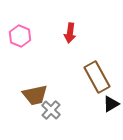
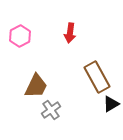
pink hexagon: rotated 10 degrees clockwise
brown trapezoid: moved 1 px right, 9 px up; rotated 52 degrees counterclockwise
gray cross: rotated 12 degrees clockwise
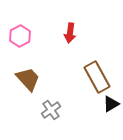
brown trapezoid: moved 8 px left, 7 px up; rotated 68 degrees counterclockwise
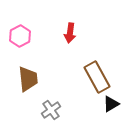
brown trapezoid: rotated 36 degrees clockwise
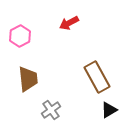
red arrow: moved 1 px left, 10 px up; rotated 54 degrees clockwise
black triangle: moved 2 px left, 6 px down
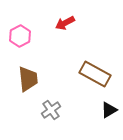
red arrow: moved 4 px left
brown rectangle: moved 2 px left, 3 px up; rotated 32 degrees counterclockwise
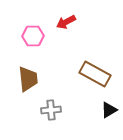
red arrow: moved 1 px right, 1 px up
pink hexagon: moved 13 px right; rotated 25 degrees clockwise
gray cross: rotated 30 degrees clockwise
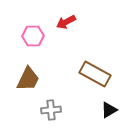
brown trapezoid: rotated 32 degrees clockwise
